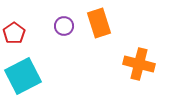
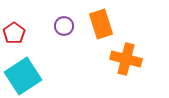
orange rectangle: moved 2 px right, 1 px down
orange cross: moved 13 px left, 5 px up
cyan square: rotated 6 degrees counterclockwise
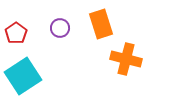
purple circle: moved 4 px left, 2 px down
red pentagon: moved 2 px right
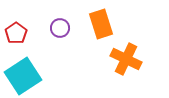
orange cross: rotated 12 degrees clockwise
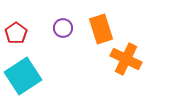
orange rectangle: moved 5 px down
purple circle: moved 3 px right
